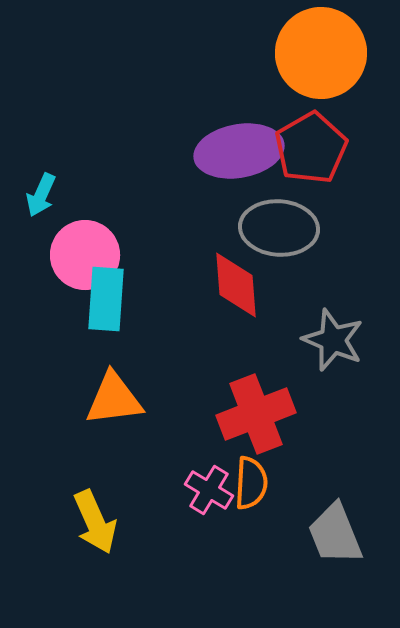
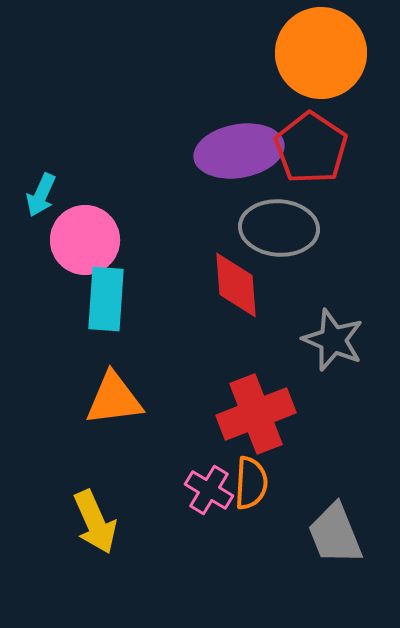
red pentagon: rotated 8 degrees counterclockwise
pink circle: moved 15 px up
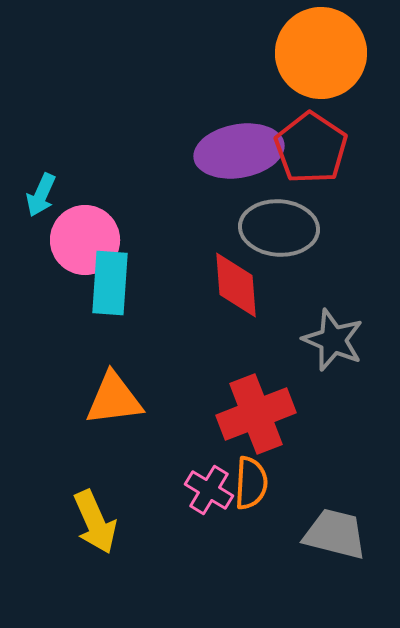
cyan rectangle: moved 4 px right, 16 px up
gray trapezoid: rotated 126 degrees clockwise
